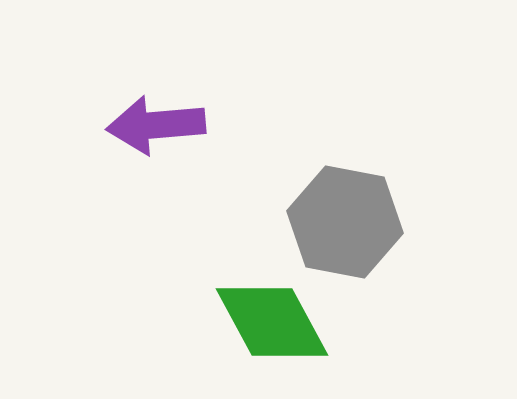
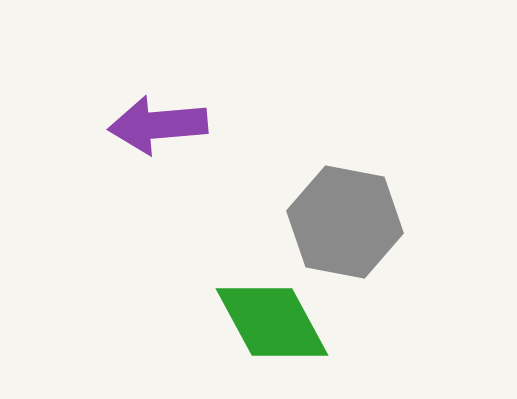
purple arrow: moved 2 px right
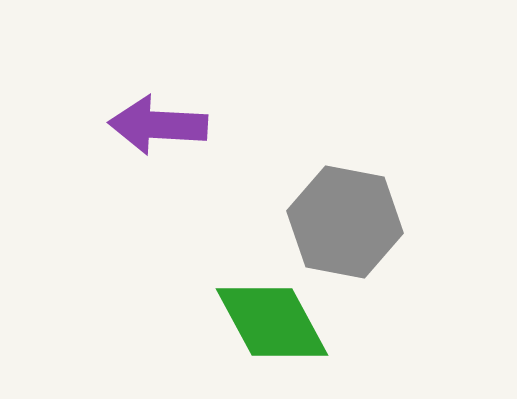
purple arrow: rotated 8 degrees clockwise
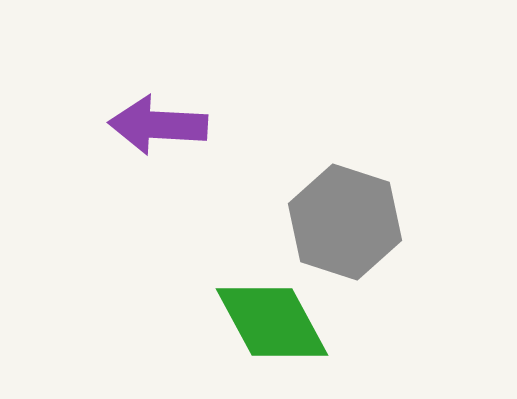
gray hexagon: rotated 7 degrees clockwise
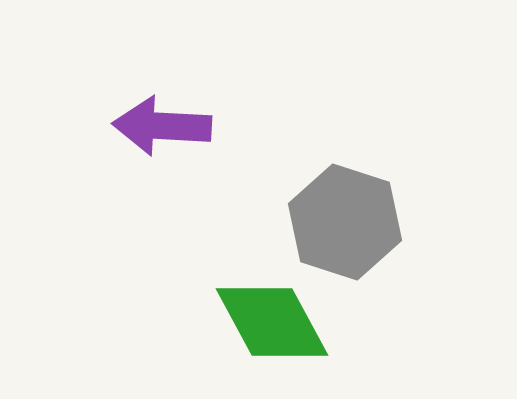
purple arrow: moved 4 px right, 1 px down
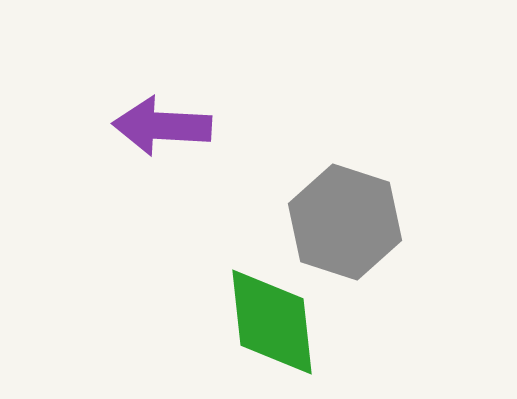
green diamond: rotated 22 degrees clockwise
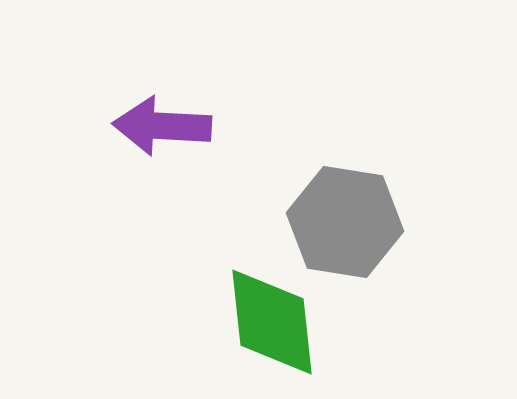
gray hexagon: rotated 9 degrees counterclockwise
